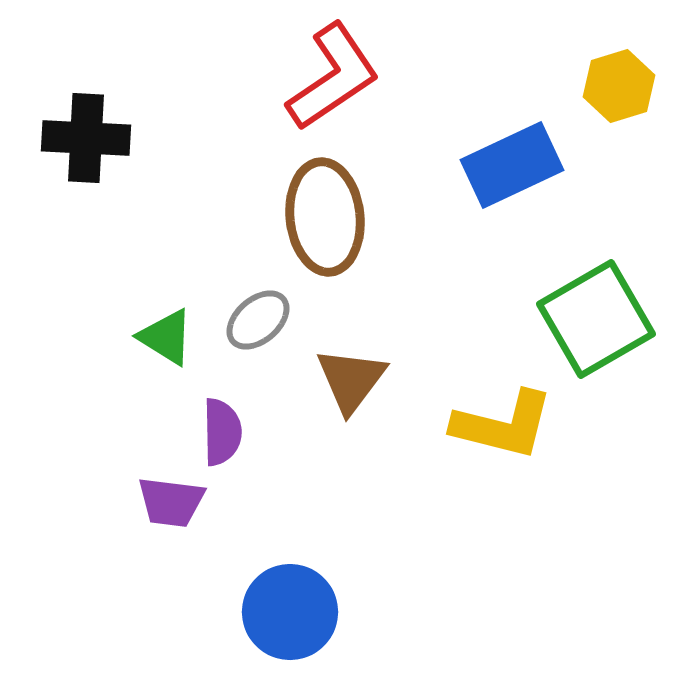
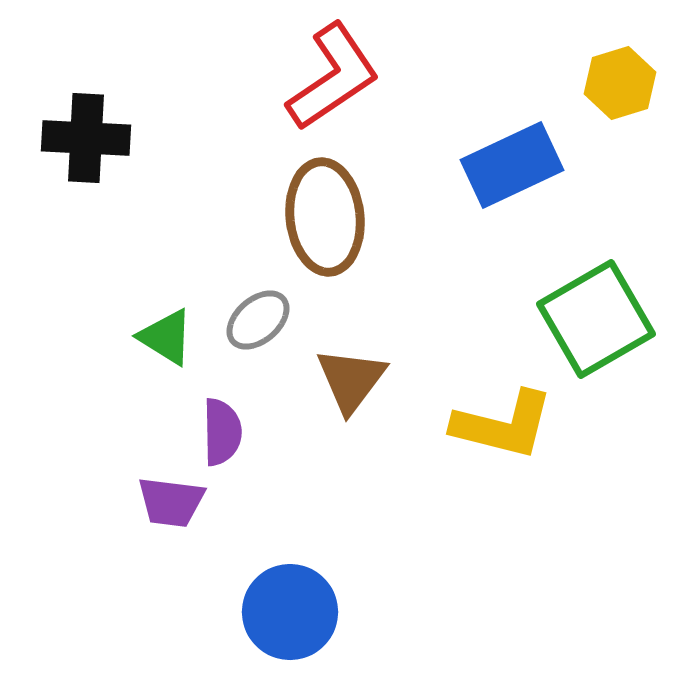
yellow hexagon: moved 1 px right, 3 px up
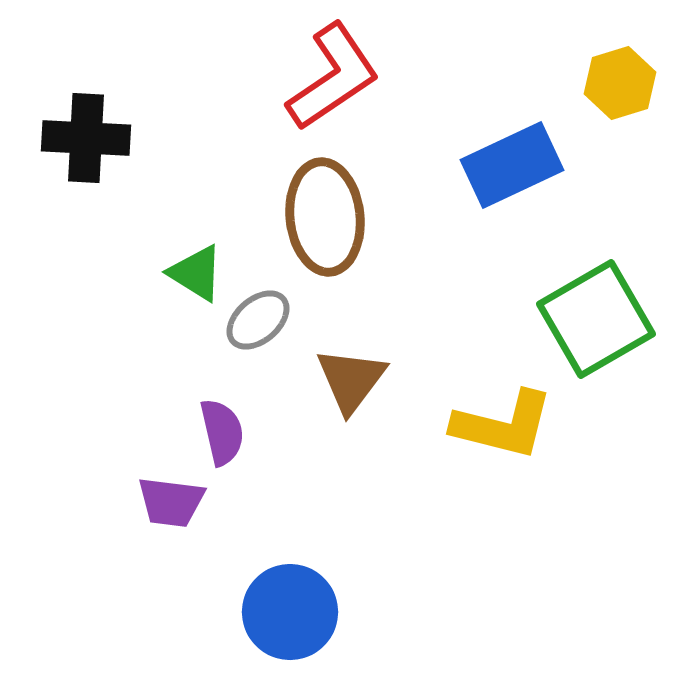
green triangle: moved 30 px right, 64 px up
purple semicircle: rotated 12 degrees counterclockwise
